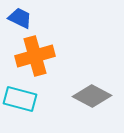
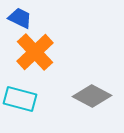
orange cross: moved 4 px up; rotated 27 degrees counterclockwise
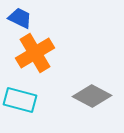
orange cross: moved 1 px down; rotated 12 degrees clockwise
cyan rectangle: moved 1 px down
